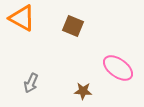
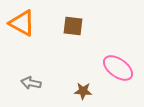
orange triangle: moved 5 px down
brown square: rotated 15 degrees counterclockwise
gray arrow: rotated 78 degrees clockwise
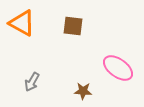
gray arrow: moved 1 px right, 1 px up; rotated 72 degrees counterclockwise
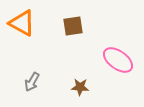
brown square: rotated 15 degrees counterclockwise
pink ellipse: moved 8 px up
brown star: moved 3 px left, 4 px up
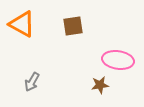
orange triangle: moved 1 px down
pink ellipse: rotated 28 degrees counterclockwise
brown star: moved 20 px right, 2 px up; rotated 12 degrees counterclockwise
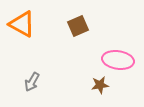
brown square: moved 5 px right; rotated 15 degrees counterclockwise
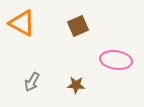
orange triangle: moved 1 px up
pink ellipse: moved 2 px left
brown star: moved 24 px left; rotated 12 degrees clockwise
